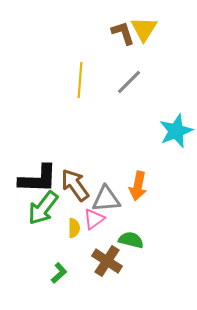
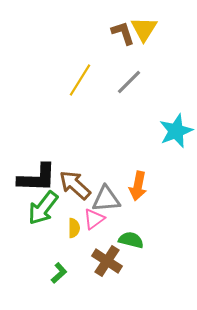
yellow line: rotated 28 degrees clockwise
black L-shape: moved 1 px left, 1 px up
brown arrow: rotated 12 degrees counterclockwise
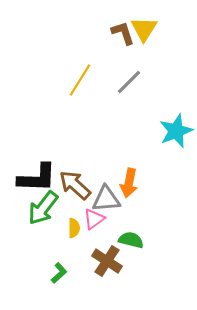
orange arrow: moved 9 px left, 3 px up
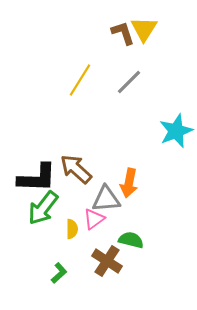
brown arrow: moved 1 px right, 16 px up
yellow semicircle: moved 2 px left, 1 px down
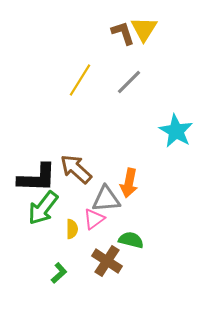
cyan star: rotated 20 degrees counterclockwise
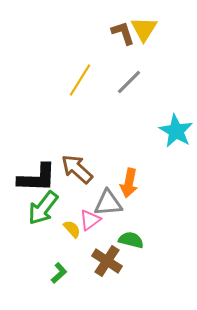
brown arrow: moved 1 px right
gray triangle: moved 2 px right, 4 px down
pink triangle: moved 4 px left, 1 px down
yellow semicircle: rotated 42 degrees counterclockwise
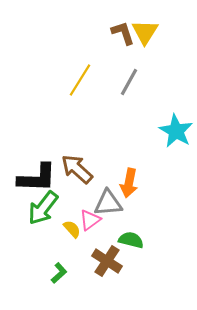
yellow triangle: moved 1 px right, 3 px down
gray line: rotated 16 degrees counterclockwise
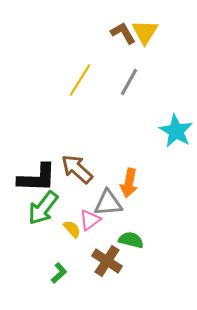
brown L-shape: rotated 12 degrees counterclockwise
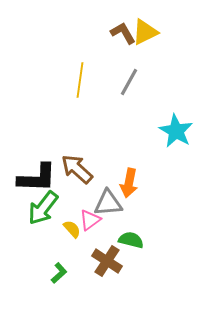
yellow triangle: rotated 32 degrees clockwise
yellow line: rotated 24 degrees counterclockwise
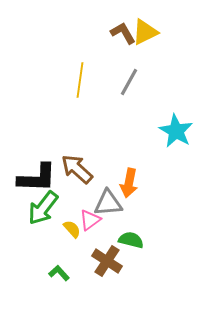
green L-shape: rotated 90 degrees counterclockwise
